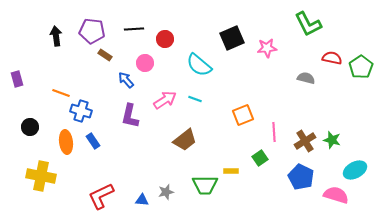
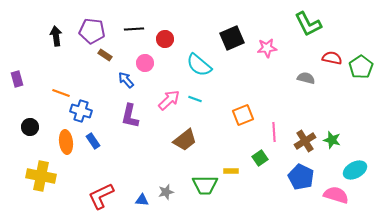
pink arrow: moved 4 px right; rotated 10 degrees counterclockwise
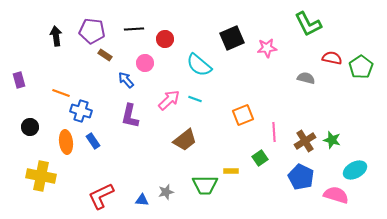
purple rectangle: moved 2 px right, 1 px down
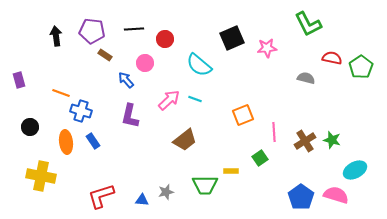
blue pentagon: moved 20 px down; rotated 10 degrees clockwise
red L-shape: rotated 8 degrees clockwise
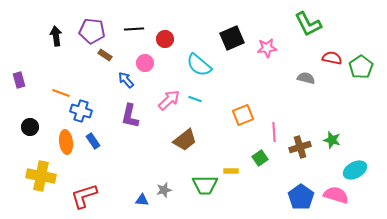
brown cross: moved 5 px left, 6 px down; rotated 15 degrees clockwise
gray star: moved 2 px left, 2 px up
red L-shape: moved 17 px left
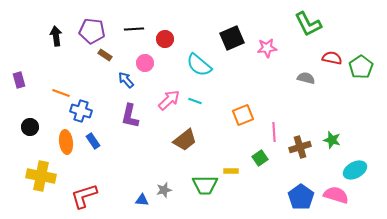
cyan line: moved 2 px down
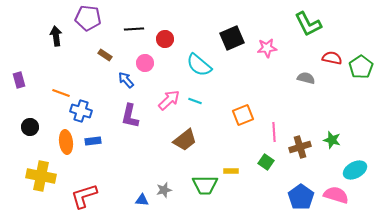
purple pentagon: moved 4 px left, 13 px up
blue rectangle: rotated 63 degrees counterclockwise
green square: moved 6 px right, 4 px down; rotated 21 degrees counterclockwise
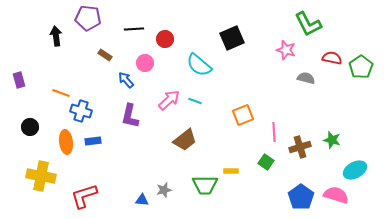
pink star: moved 19 px right, 2 px down; rotated 24 degrees clockwise
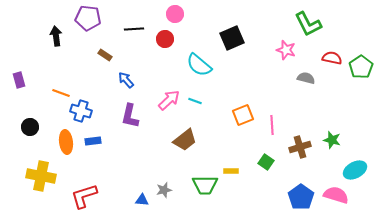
pink circle: moved 30 px right, 49 px up
pink line: moved 2 px left, 7 px up
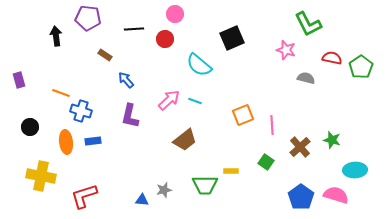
brown cross: rotated 25 degrees counterclockwise
cyan ellipse: rotated 25 degrees clockwise
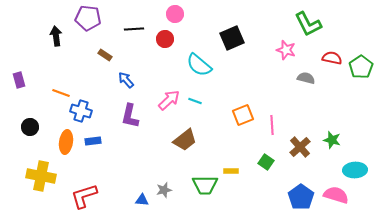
orange ellipse: rotated 15 degrees clockwise
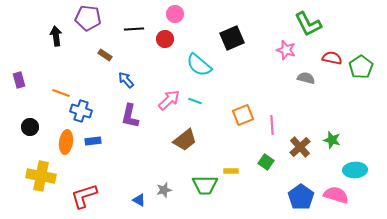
blue triangle: moved 3 px left; rotated 24 degrees clockwise
